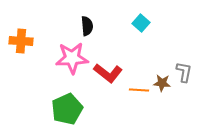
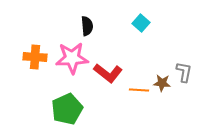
orange cross: moved 14 px right, 16 px down
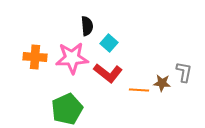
cyan square: moved 32 px left, 20 px down
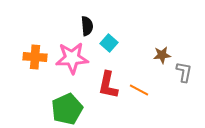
red L-shape: moved 12 px down; rotated 64 degrees clockwise
brown star: moved 28 px up; rotated 12 degrees counterclockwise
orange line: rotated 24 degrees clockwise
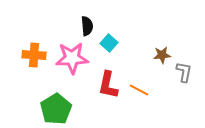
orange cross: moved 1 px left, 2 px up
green pentagon: moved 11 px left; rotated 8 degrees counterclockwise
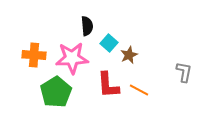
brown star: moved 33 px left; rotated 18 degrees counterclockwise
red L-shape: rotated 16 degrees counterclockwise
green pentagon: moved 17 px up
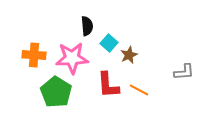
gray L-shape: rotated 75 degrees clockwise
green pentagon: rotated 8 degrees counterclockwise
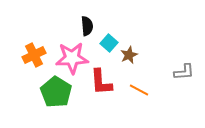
orange cross: rotated 30 degrees counterclockwise
red L-shape: moved 7 px left, 3 px up
